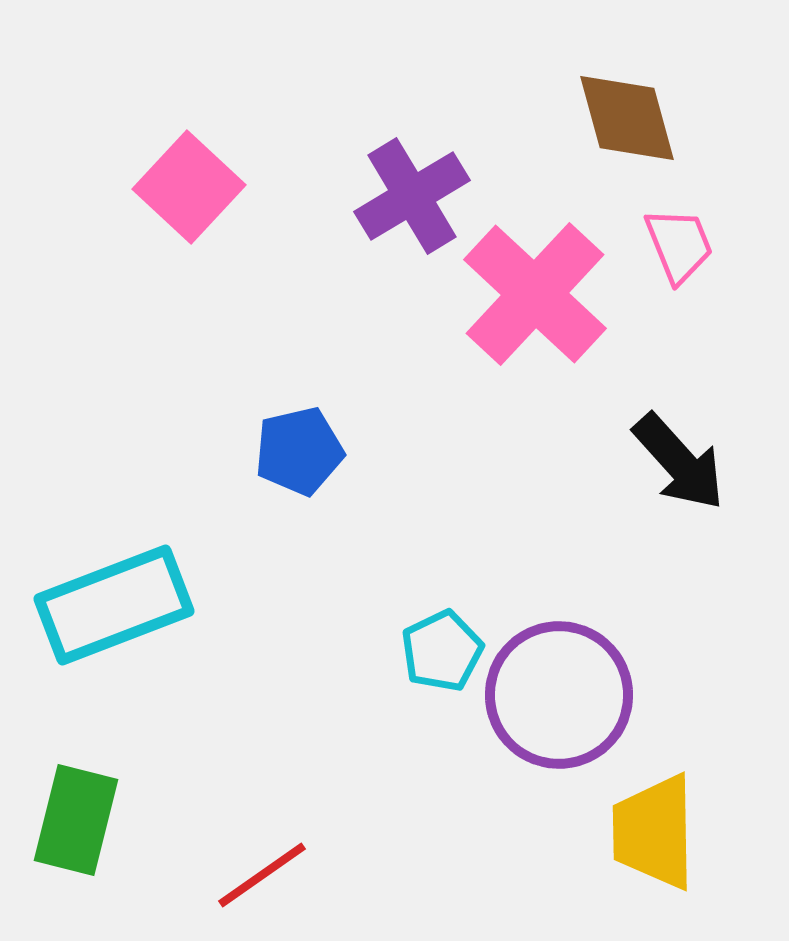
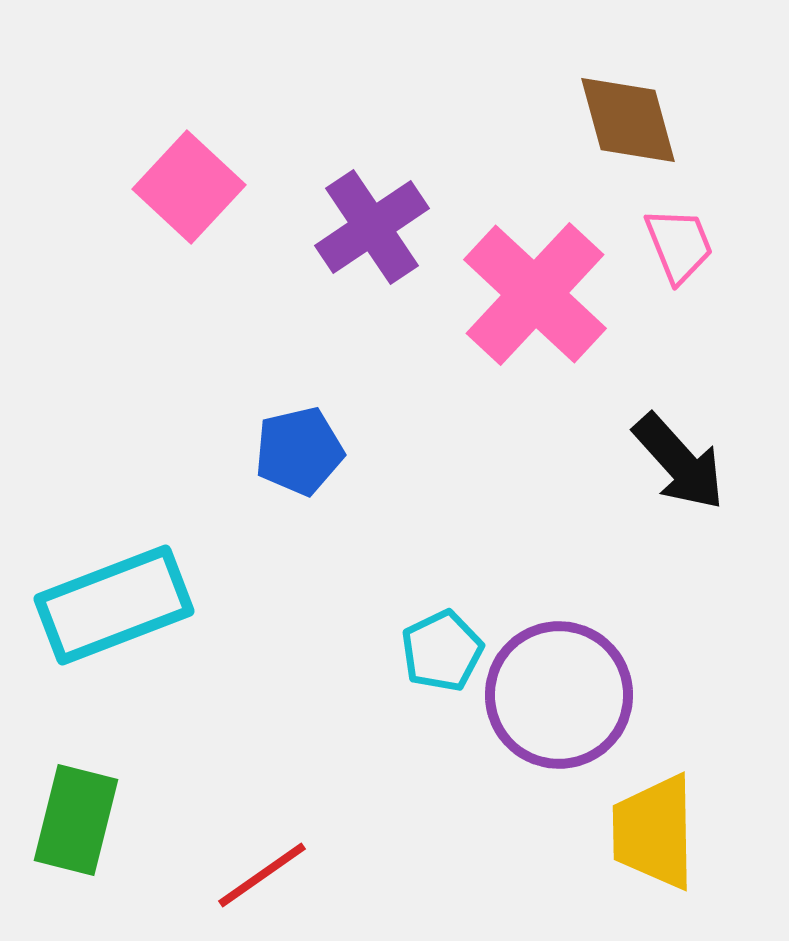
brown diamond: moved 1 px right, 2 px down
purple cross: moved 40 px left, 31 px down; rotated 3 degrees counterclockwise
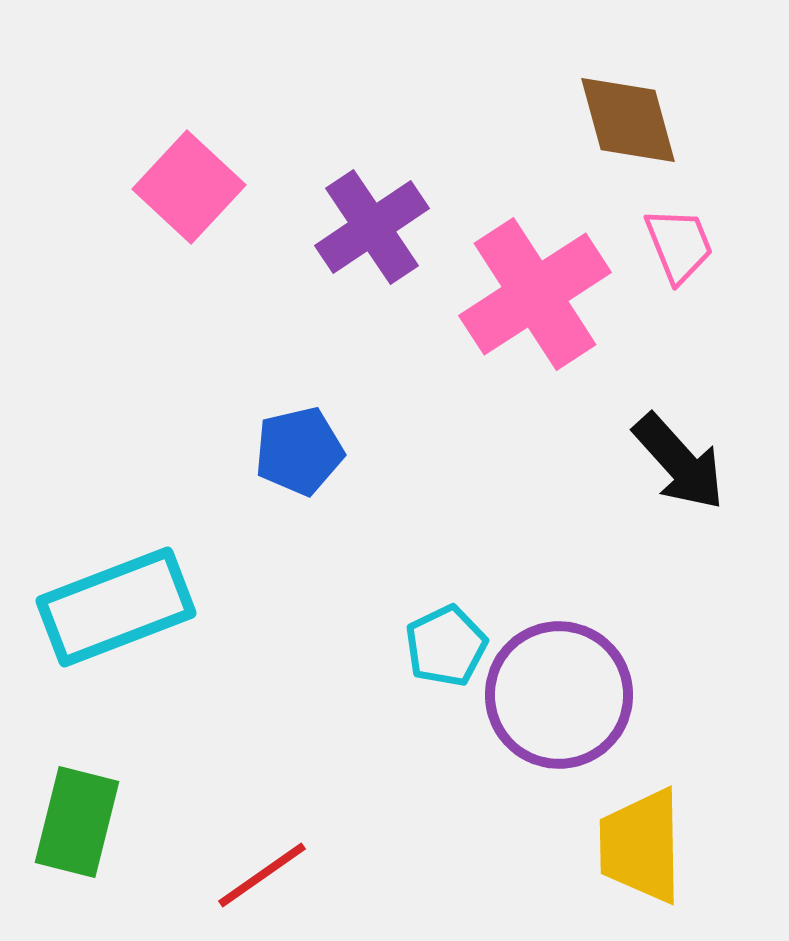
pink cross: rotated 14 degrees clockwise
cyan rectangle: moved 2 px right, 2 px down
cyan pentagon: moved 4 px right, 5 px up
green rectangle: moved 1 px right, 2 px down
yellow trapezoid: moved 13 px left, 14 px down
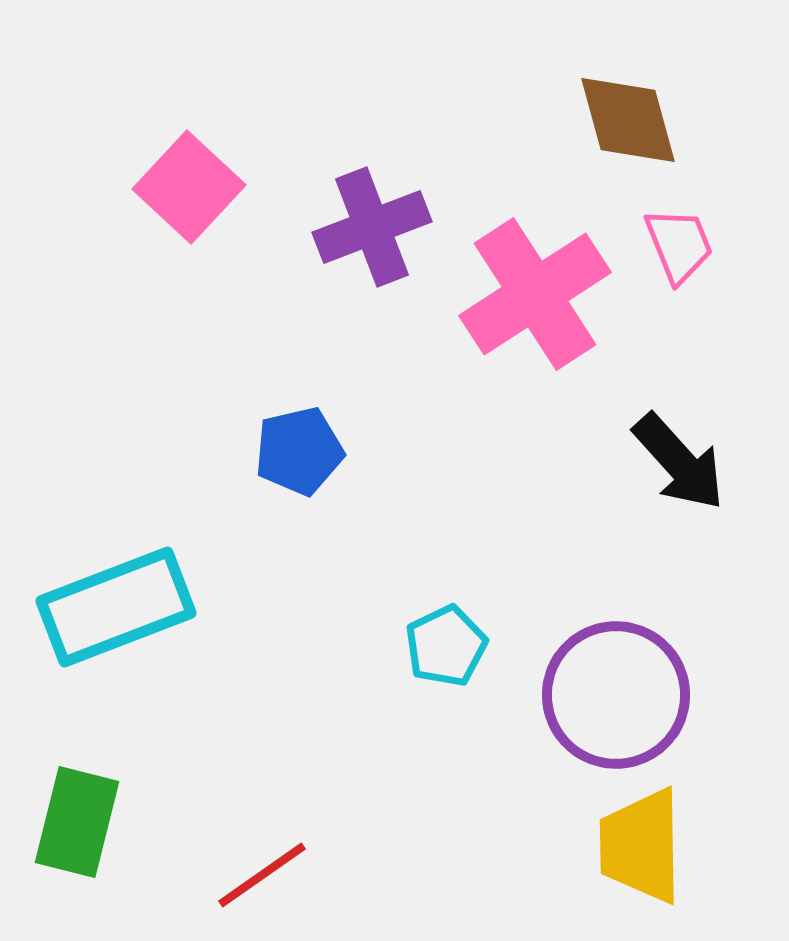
purple cross: rotated 13 degrees clockwise
purple circle: moved 57 px right
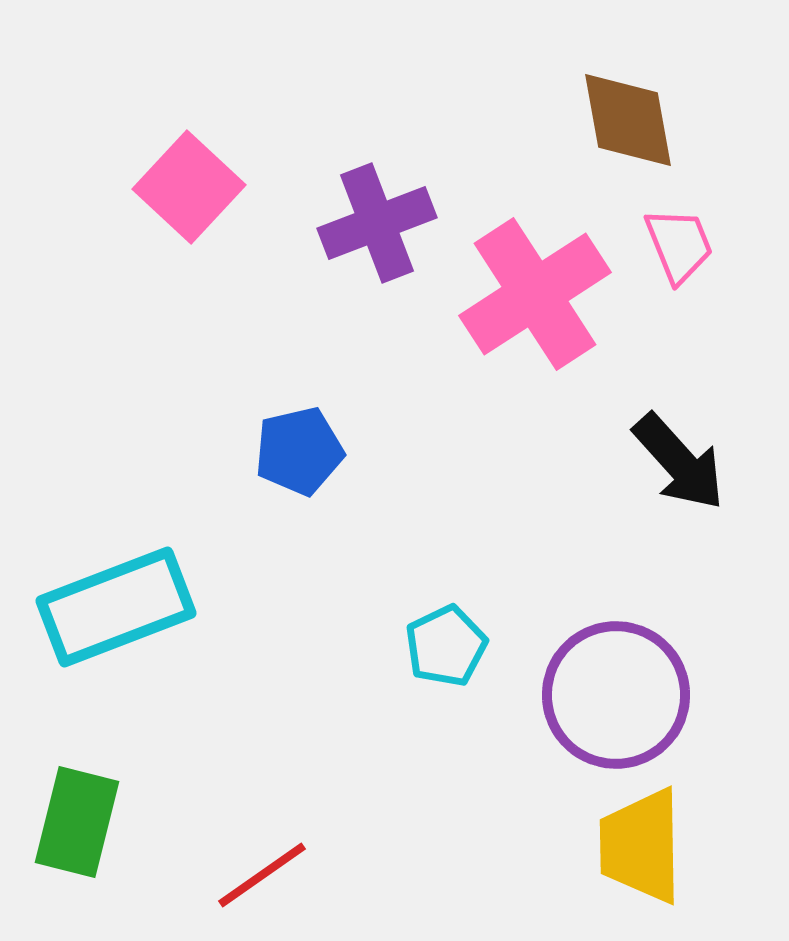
brown diamond: rotated 5 degrees clockwise
purple cross: moved 5 px right, 4 px up
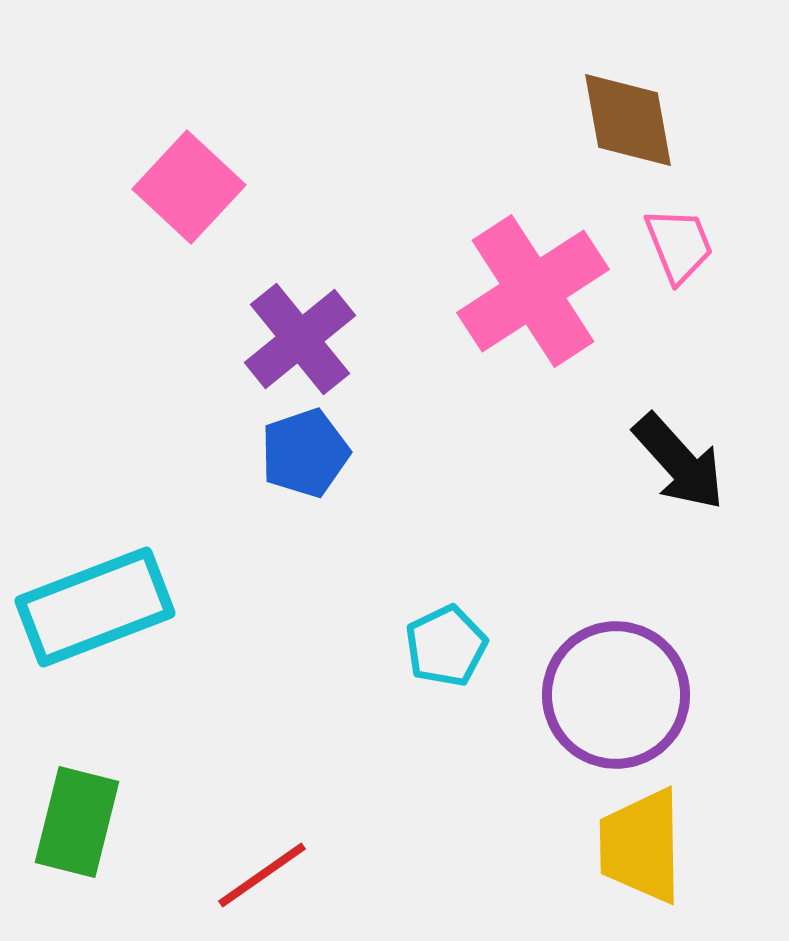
purple cross: moved 77 px left, 116 px down; rotated 18 degrees counterclockwise
pink cross: moved 2 px left, 3 px up
blue pentagon: moved 6 px right, 2 px down; rotated 6 degrees counterclockwise
cyan rectangle: moved 21 px left
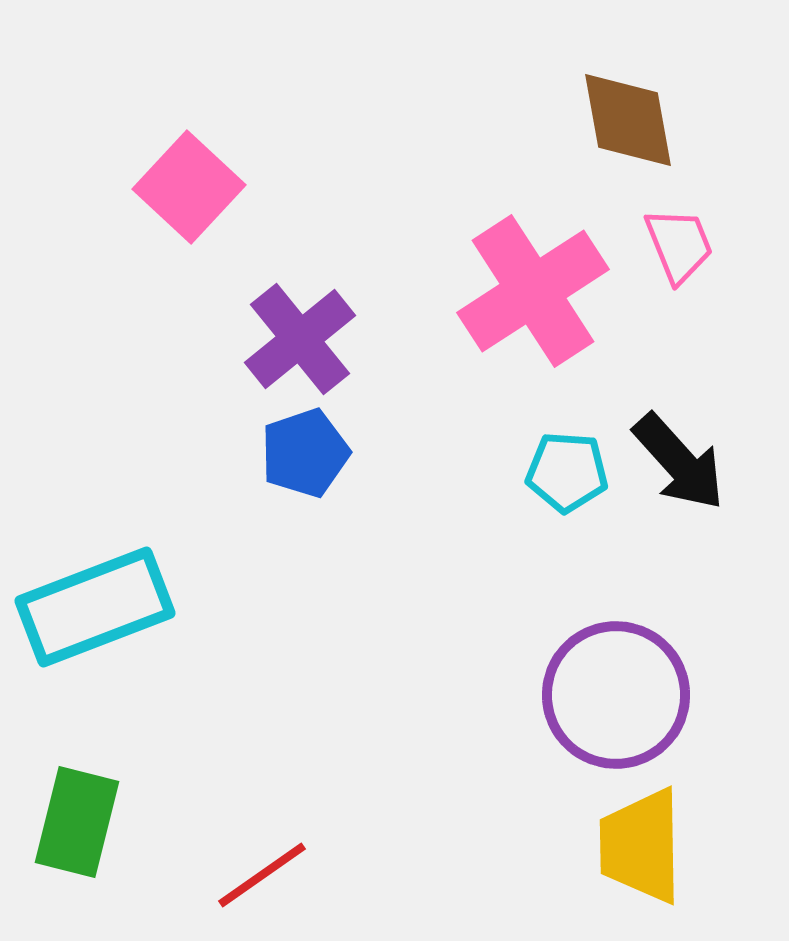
cyan pentagon: moved 121 px right, 174 px up; rotated 30 degrees clockwise
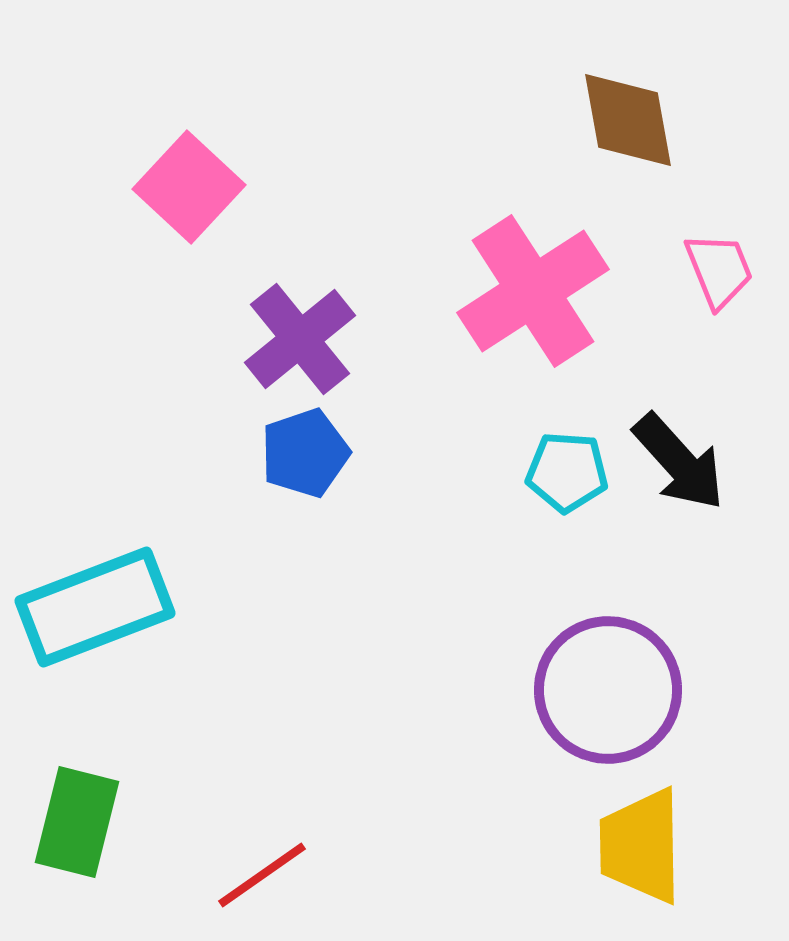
pink trapezoid: moved 40 px right, 25 px down
purple circle: moved 8 px left, 5 px up
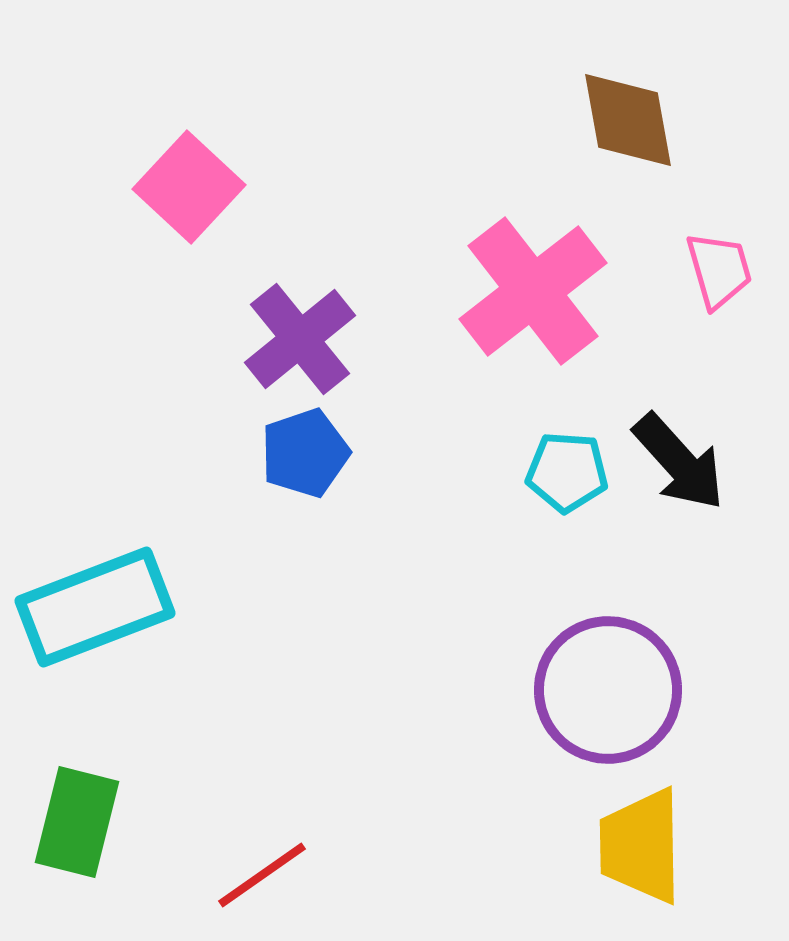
pink trapezoid: rotated 6 degrees clockwise
pink cross: rotated 5 degrees counterclockwise
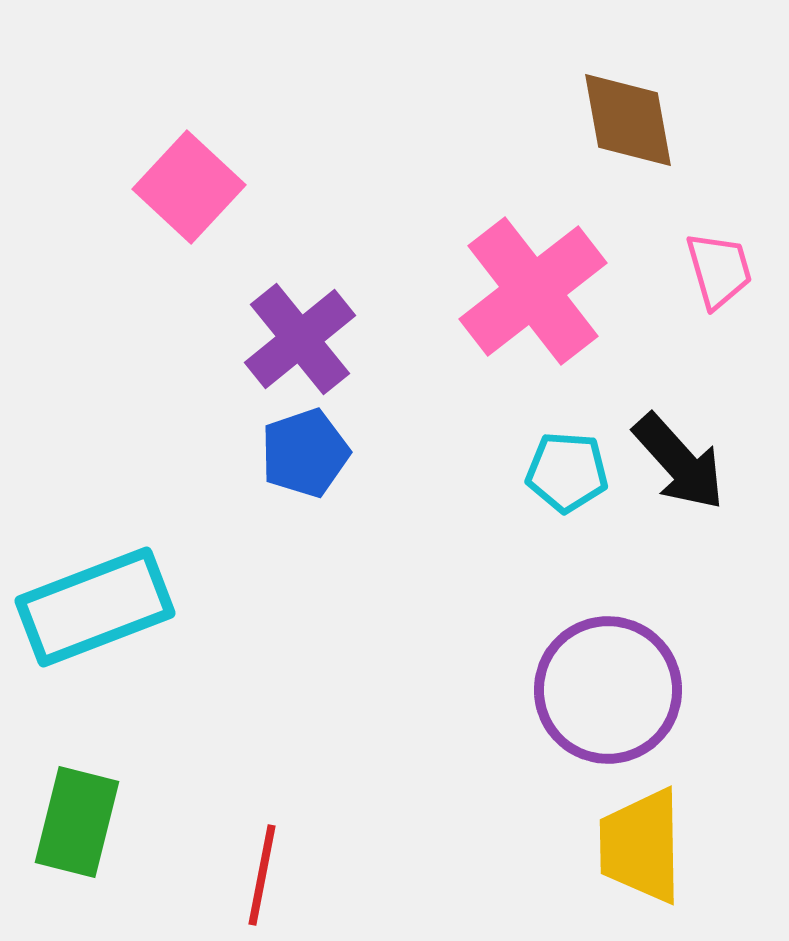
red line: rotated 44 degrees counterclockwise
